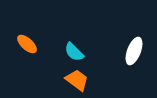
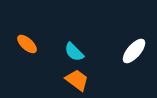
white ellipse: rotated 20 degrees clockwise
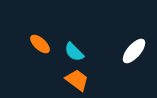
orange ellipse: moved 13 px right
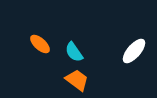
cyan semicircle: rotated 10 degrees clockwise
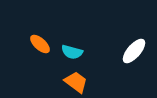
cyan semicircle: moved 2 px left; rotated 40 degrees counterclockwise
orange trapezoid: moved 1 px left, 2 px down
